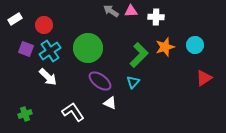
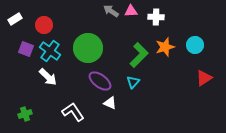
cyan cross: rotated 20 degrees counterclockwise
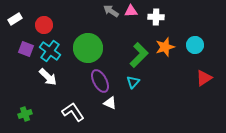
purple ellipse: rotated 25 degrees clockwise
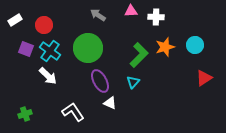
gray arrow: moved 13 px left, 4 px down
white rectangle: moved 1 px down
white arrow: moved 1 px up
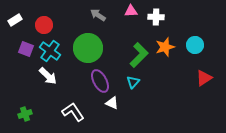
white triangle: moved 2 px right
